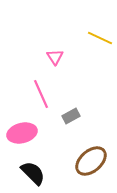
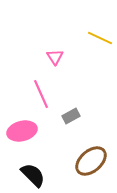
pink ellipse: moved 2 px up
black semicircle: moved 2 px down
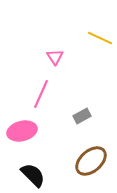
pink line: rotated 48 degrees clockwise
gray rectangle: moved 11 px right
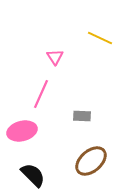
gray rectangle: rotated 30 degrees clockwise
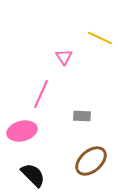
pink triangle: moved 9 px right
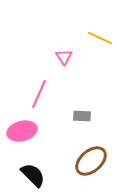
pink line: moved 2 px left
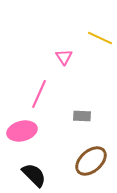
black semicircle: moved 1 px right
